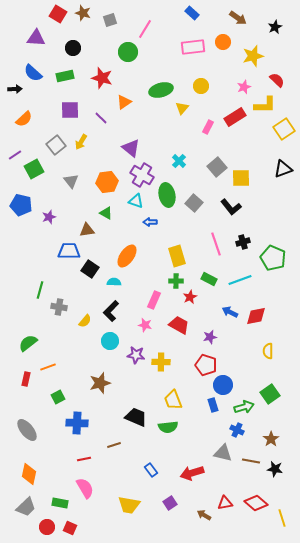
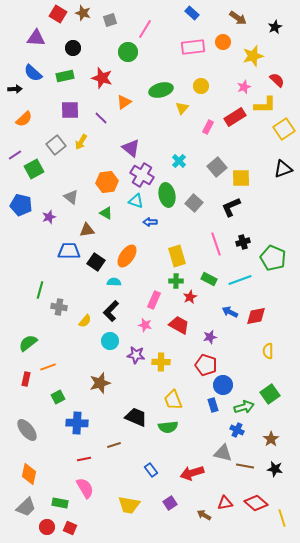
gray triangle at (71, 181): moved 16 px down; rotated 14 degrees counterclockwise
black L-shape at (231, 207): rotated 105 degrees clockwise
black square at (90, 269): moved 6 px right, 7 px up
brown line at (251, 461): moved 6 px left, 5 px down
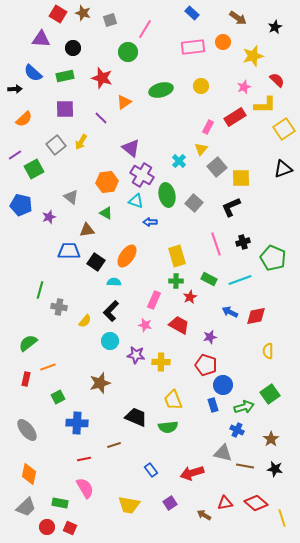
purple triangle at (36, 38): moved 5 px right, 1 px down
yellow triangle at (182, 108): moved 19 px right, 41 px down
purple square at (70, 110): moved 5 px left, 1 px up
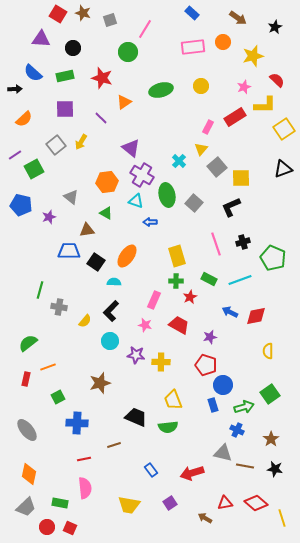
pink semicircle at (85, 488): rotated 25 degrees clockwise
brown arrow at (204, 515): moved 1 px right, 3 px down
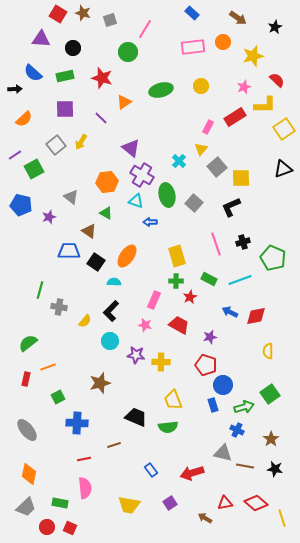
brown triangle at (87, 230): moved 2 px right, 1 px down; rotated 42 degrees clockwise
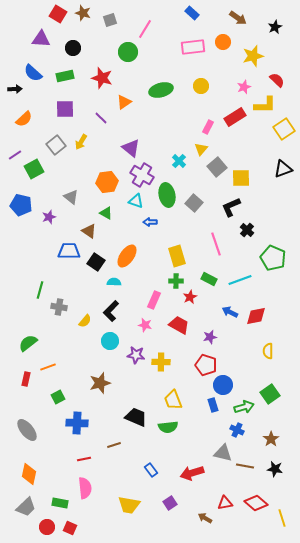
black cross at (243, 242): moved 4 px right, 12 px up; rotated 32 degrees counterclockwise
